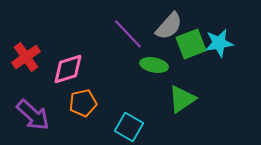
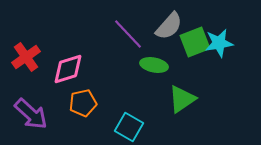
green square: moved 4 px right, 2 px up
purple arrow: moved 2 px left, 1 px up
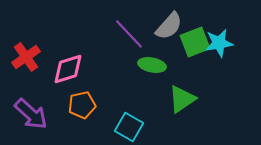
purple line: moved 1 px right
green ellipse: moved 2 px left
orange pentagon: moved 1 px left, 2 px down
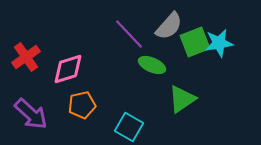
green ellipse: rotated 12 degrees clockwise
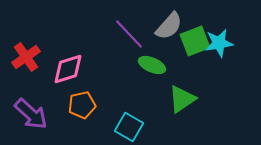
green square: moved 1 px up
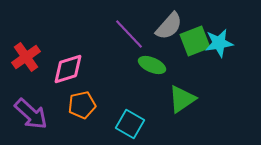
cyan square: moved 1 px right, 3 px up
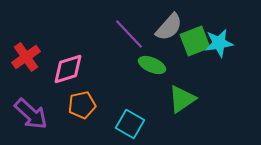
gray semicircle: moved 1 px down
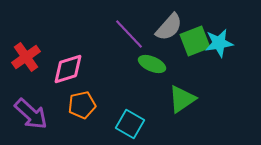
green ellipse: moved 1 px up
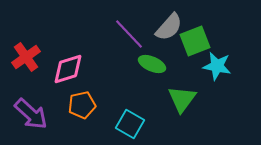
cyan star: moved 2 px left, 23 px down; rotated 20 degrees clockwise
green triangle: rotated 20 degrees counterclockwise
